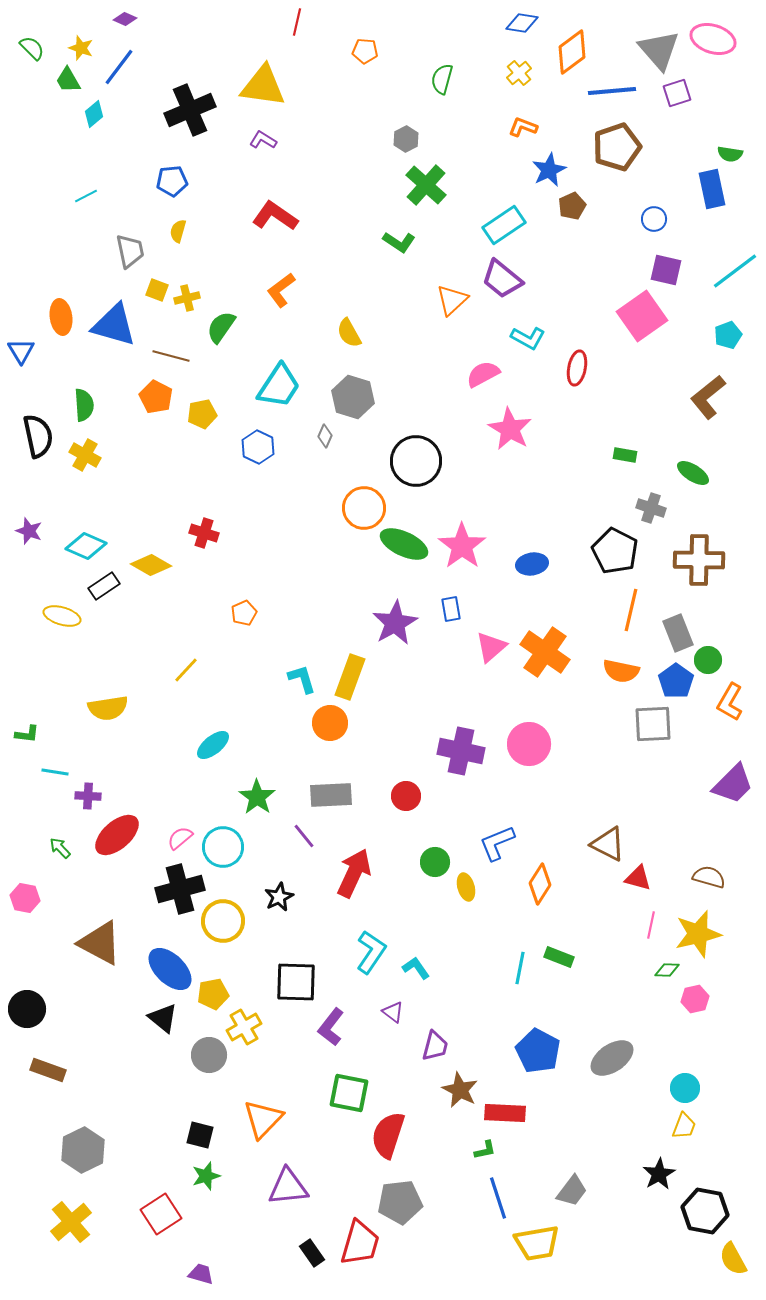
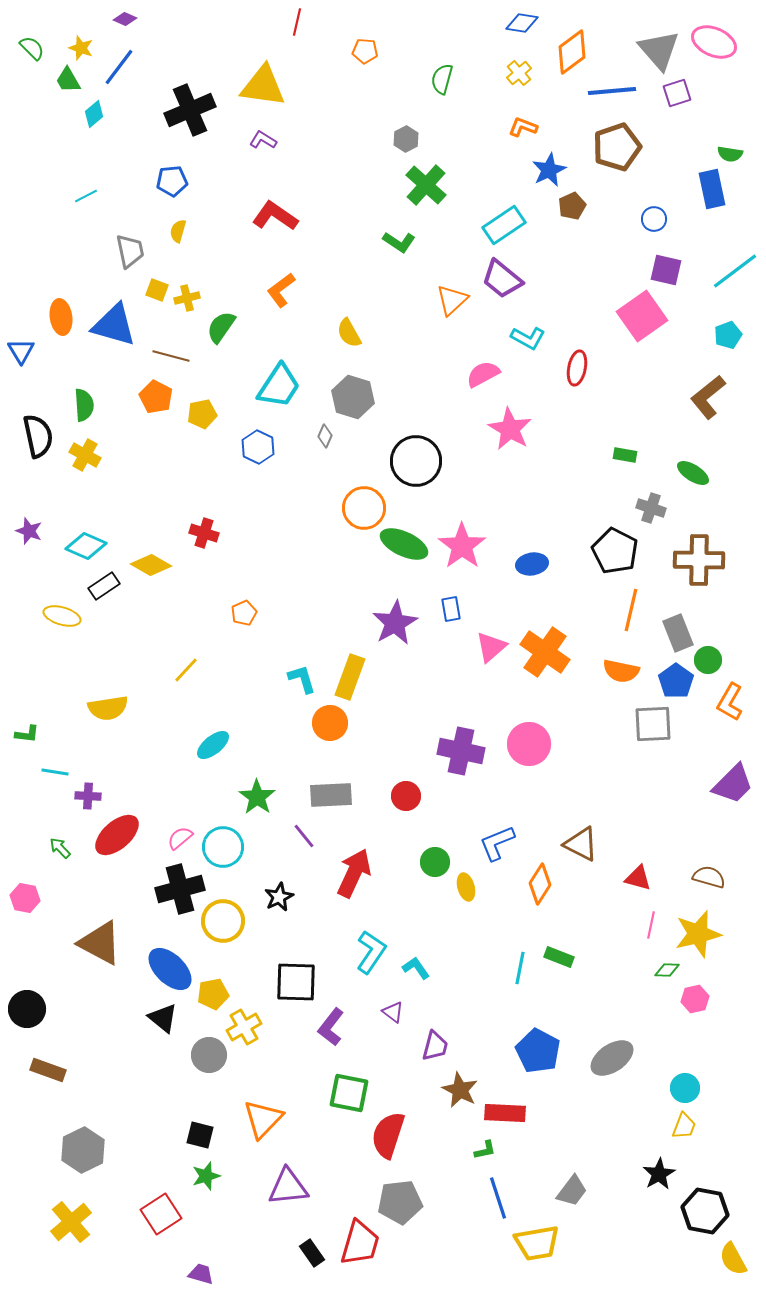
pink ellipse at (713, 39): moved 1 px right, 3 px down; rotated 6 degrees clockwise
brown triangle at (608, 844): moved 27 px left
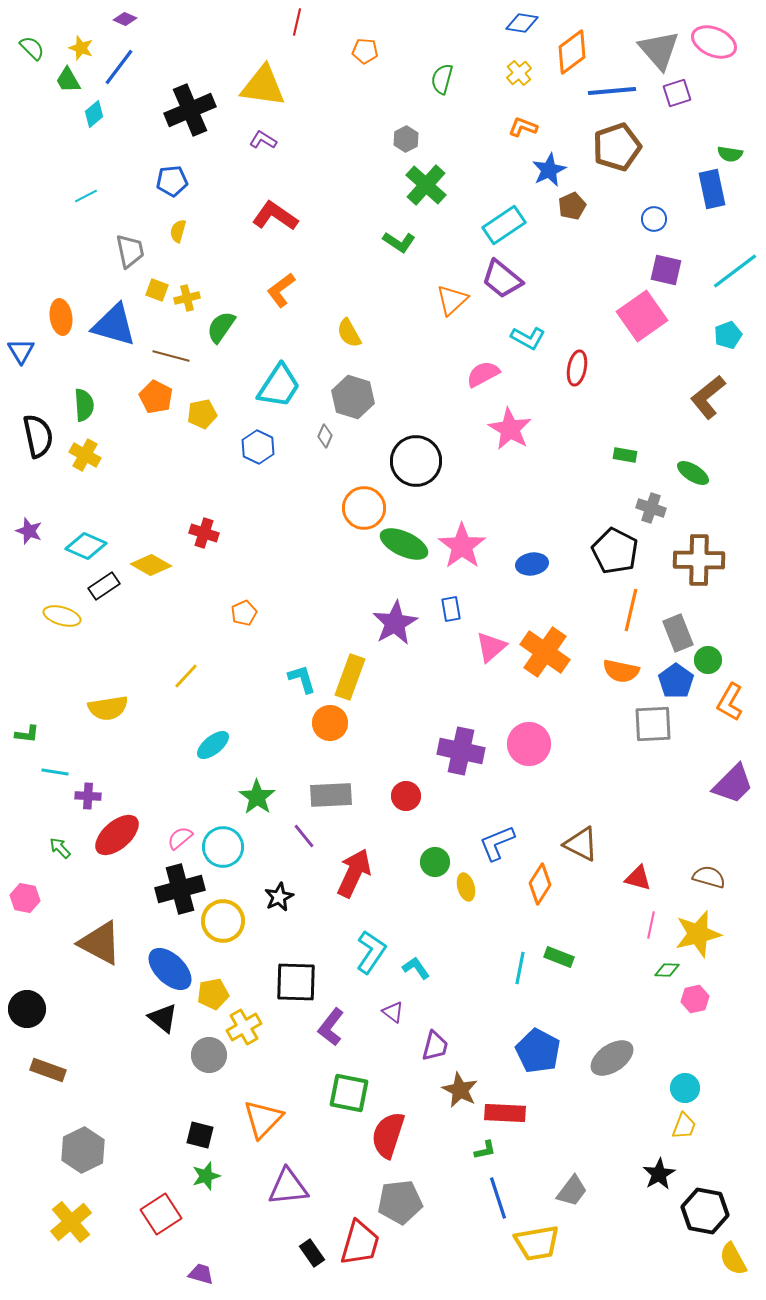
yellow line at (186, 670): moved 6 px down
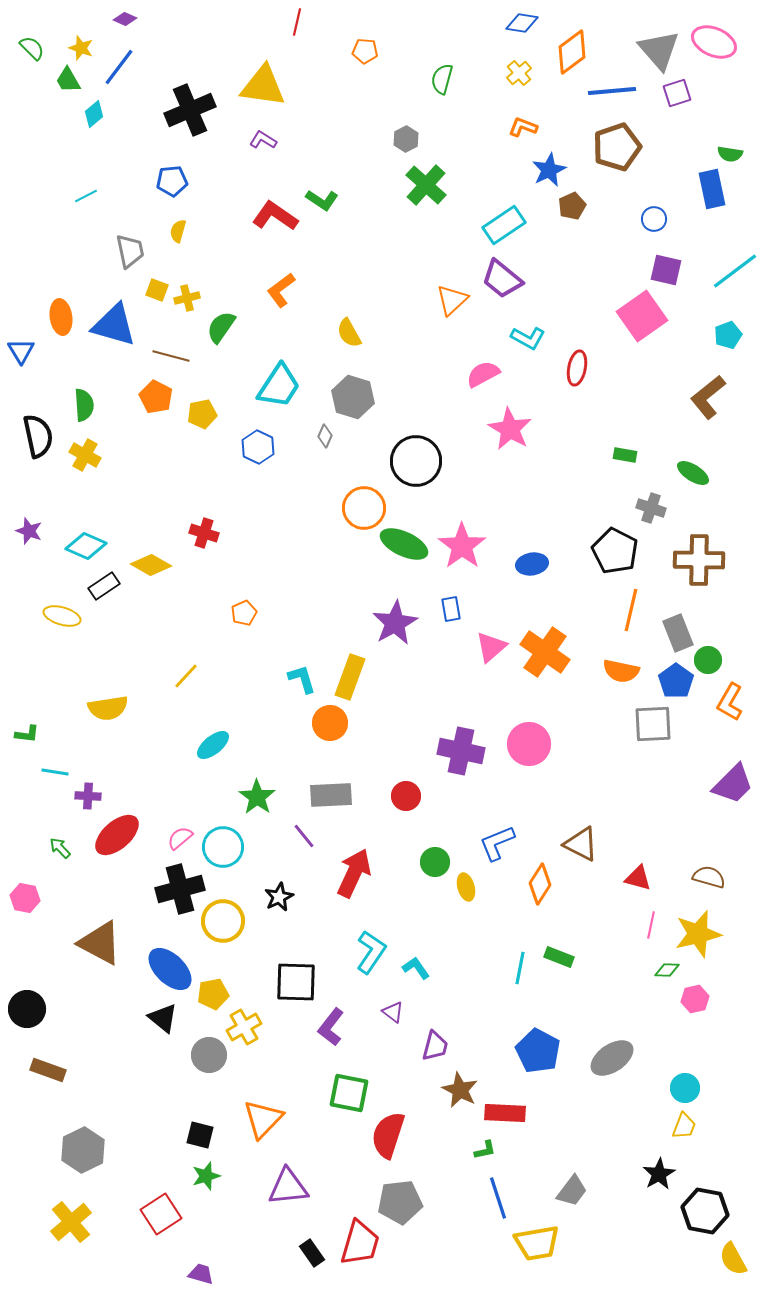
green L-shape at (399, 242): moved 77 px left, 42 px up
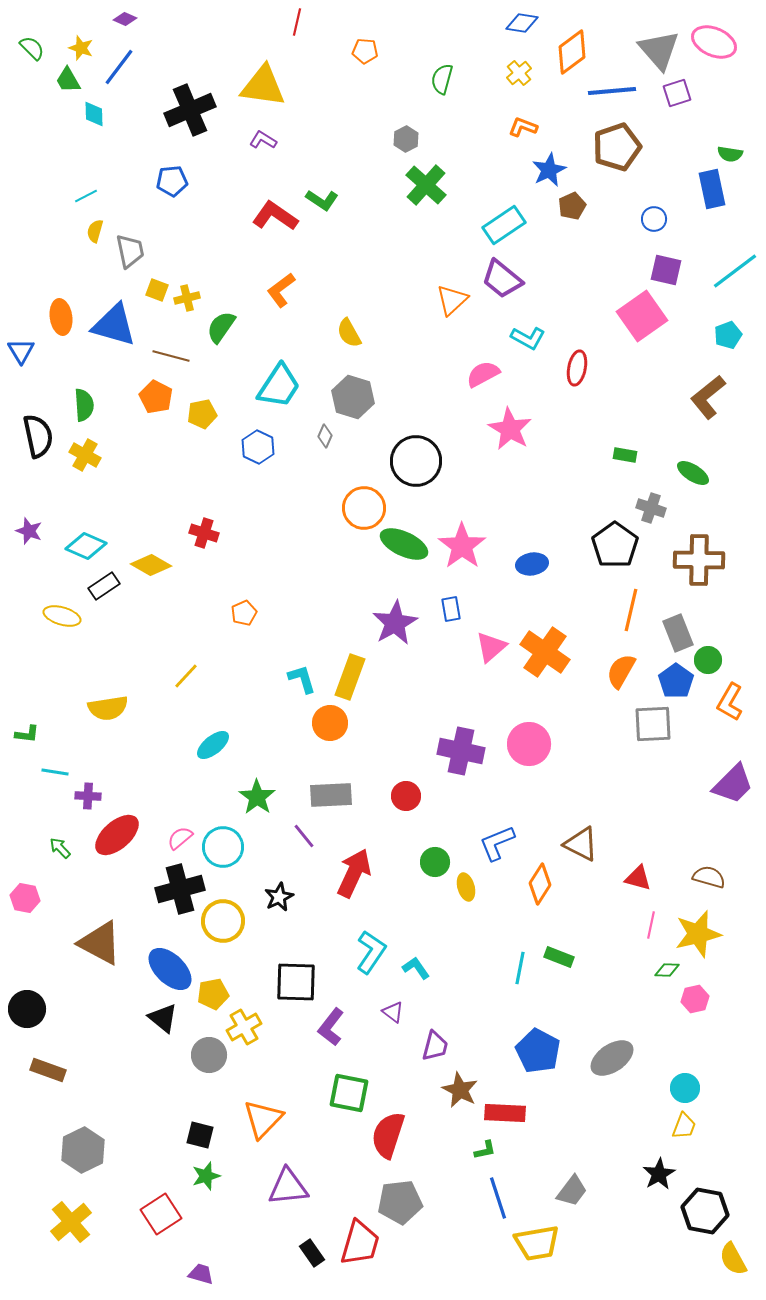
cyan diamond at (94, 114): rotated 52 degrees counterclockwise
yellow semicircle at (178, 231): moved 83 px left
black pentagon at (615, 551): moved 6 px up; rotated 9 degrees clockwise
orange semicircle at (621, 671): rotated 108 degrees clockwise
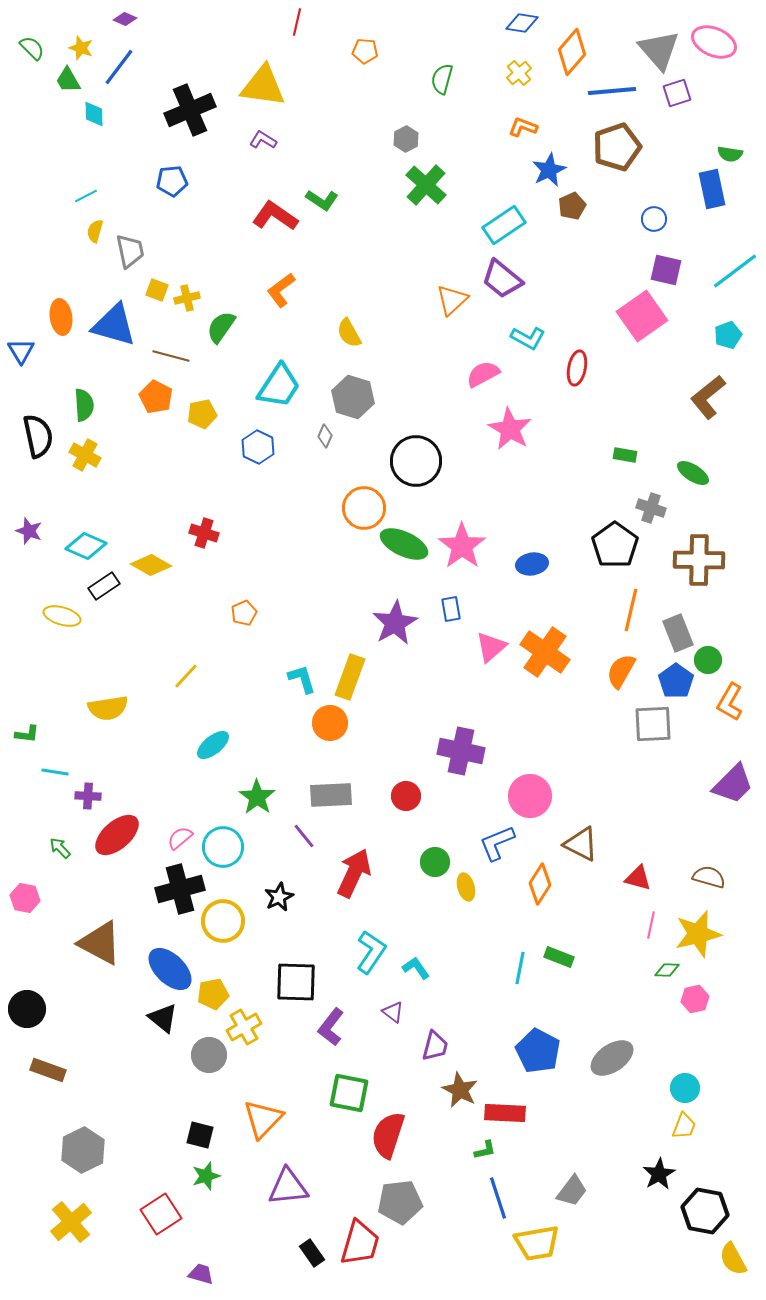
orange diamond at (572, 52): rotated 12 degrees counterclockwise
pink circle at (529, 744): moved 1 px right, 52 px down
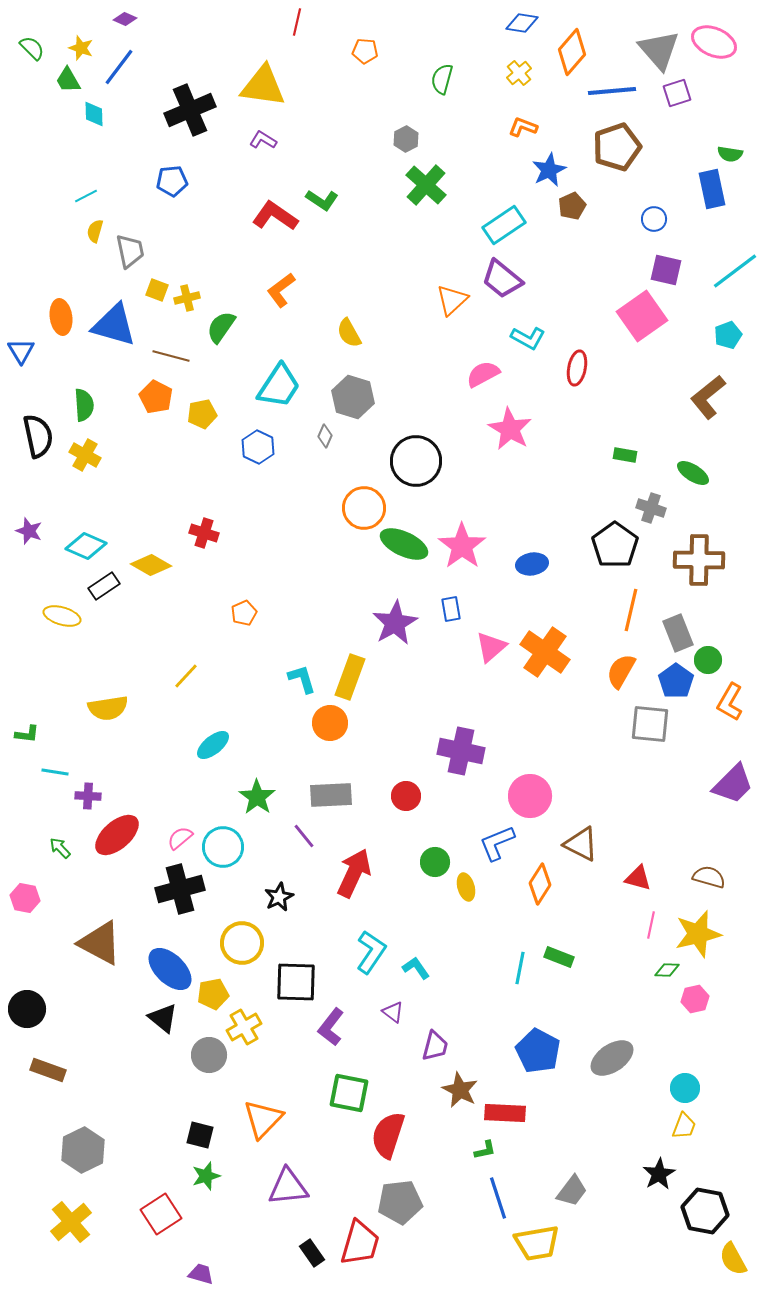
gray square at (653, 724): moved 3 px left; rotated 9 degrees clockwise
yellow circle at (223, 921): moved 19 px right, 22 px down
